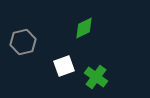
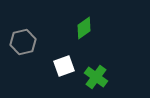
green diamond: rotated 10 degrees counterclockwise
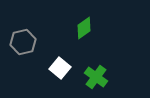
white square: moved 4 px left, 2 px down; rotated 30 degrees counterclockwise
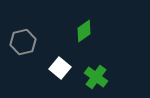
green diamond: moved 3 px down
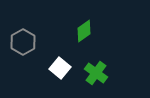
gray hexagon: rotated 15 degrees counterclockwise
green cross: moved 4 px up
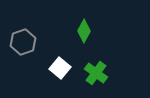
green diamond: rotated 25 degrees counterclockwise
gray hexagon: rotated 10 degrees clockwise
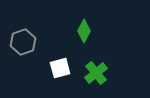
white square: rotated 35 degrees clockwise
green cross: rotated 15 degrees clockwise
